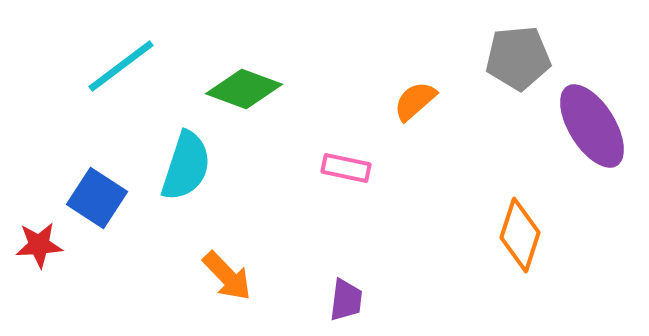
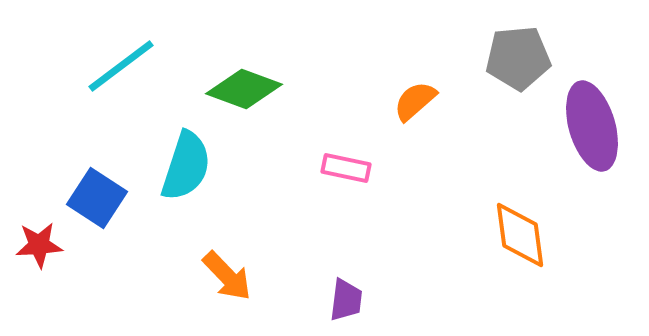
purple ellipse: rotated 16 degrees clockwise
orange diamond: rotated 26 degrees counterclockwise
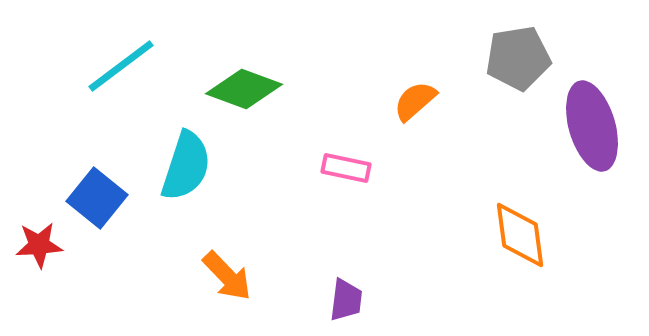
gray pentagon: rotated 4 degrees counterclockwise
blue square: rotated 6 degrees clockwise
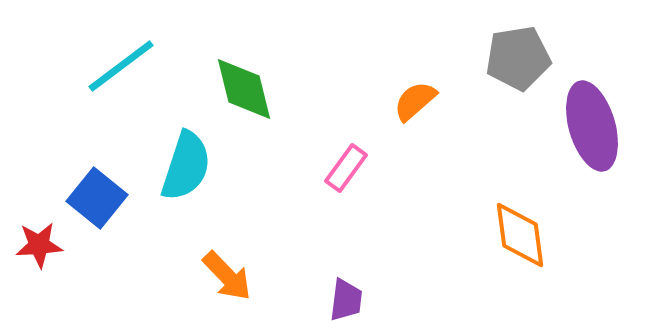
green diamond: rotated 56 degrees clockwise
pink rectangle: rotated 66 degrees counterclockwise
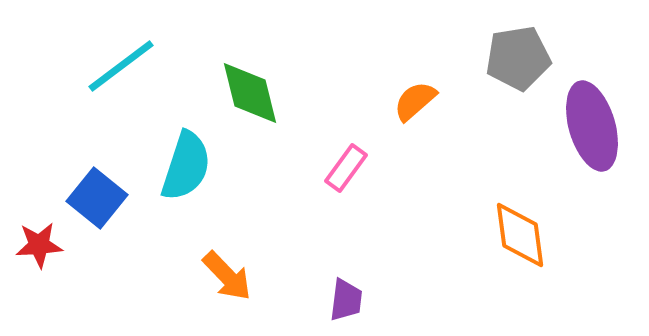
green diamond: moved 6 px right, 4 px down
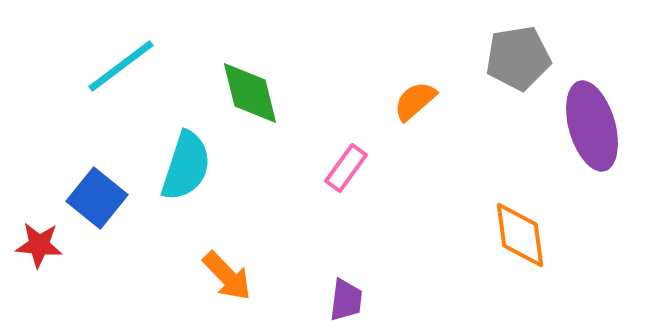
red star: rotated 9 degrees clockwise
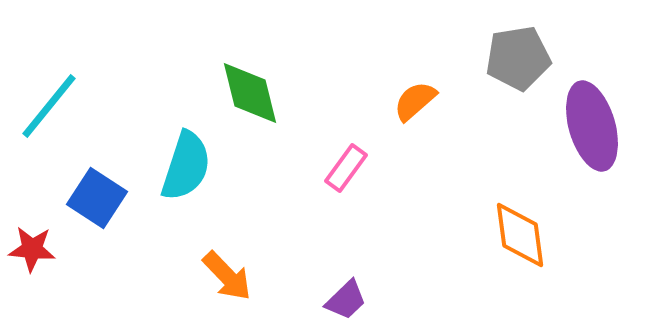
cyan line: moved 72 px left, 40 px down; rotated 14 degrees counterclockwise
blue square: rotated 6 degrees counterclockwise
red star: moved 7 px left, 4 px down
purple trapezoid: rotated 39 degrees clockwise
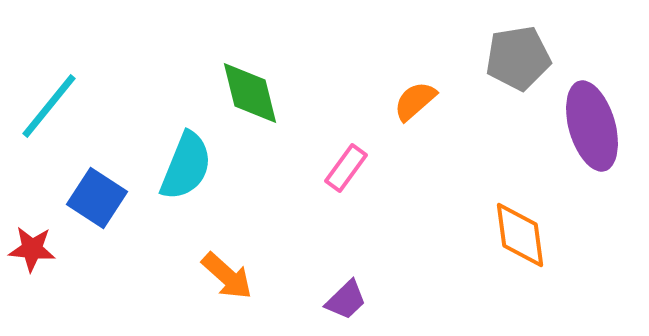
cyan semicircle: rotated 4 degrees clockwise
orange arrow: rotated 4 degrees counterclockwise
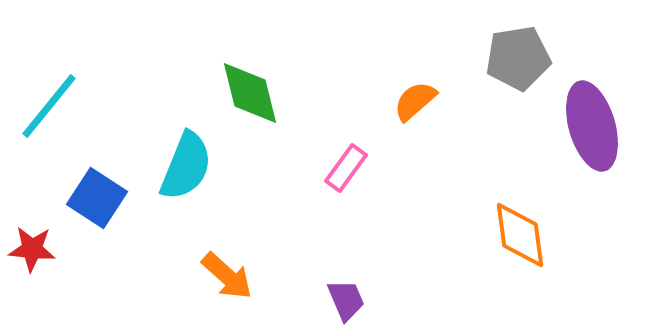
purple trapezoid: rotated 69 degrees counterclockwise
